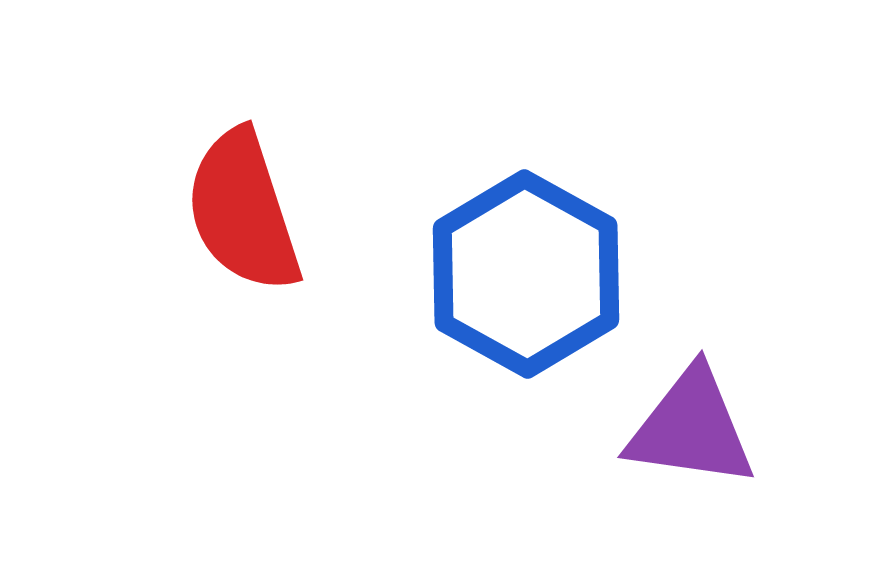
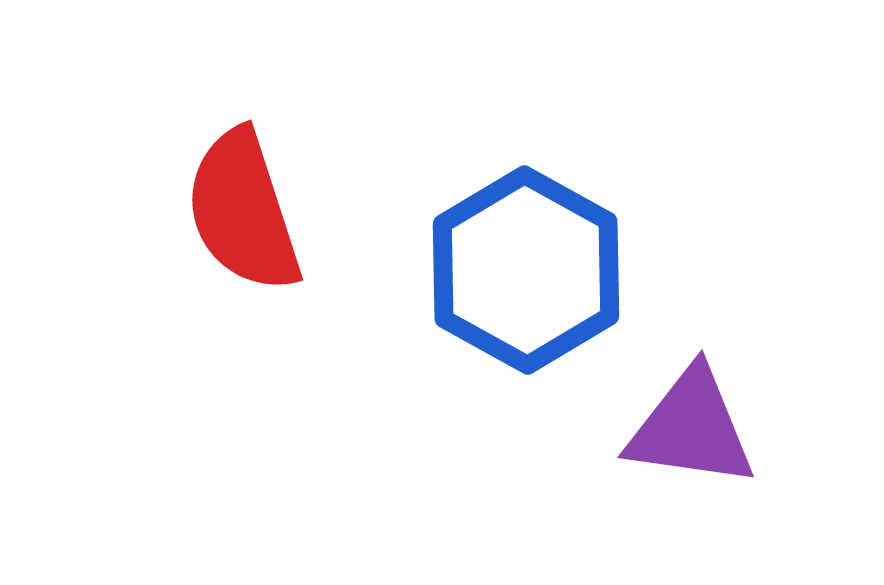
blue hexagon: moved 4 px up
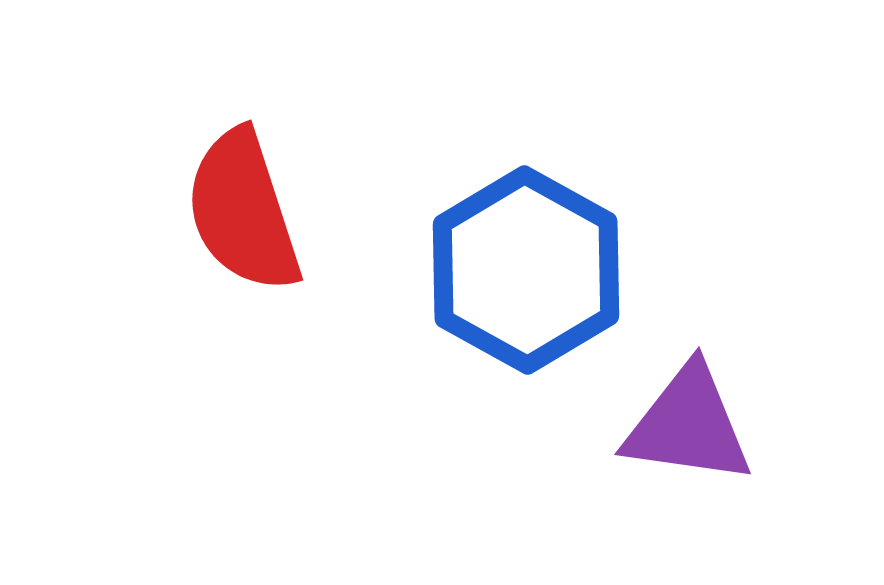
purple triangle: moved 3 px left, 3 px up
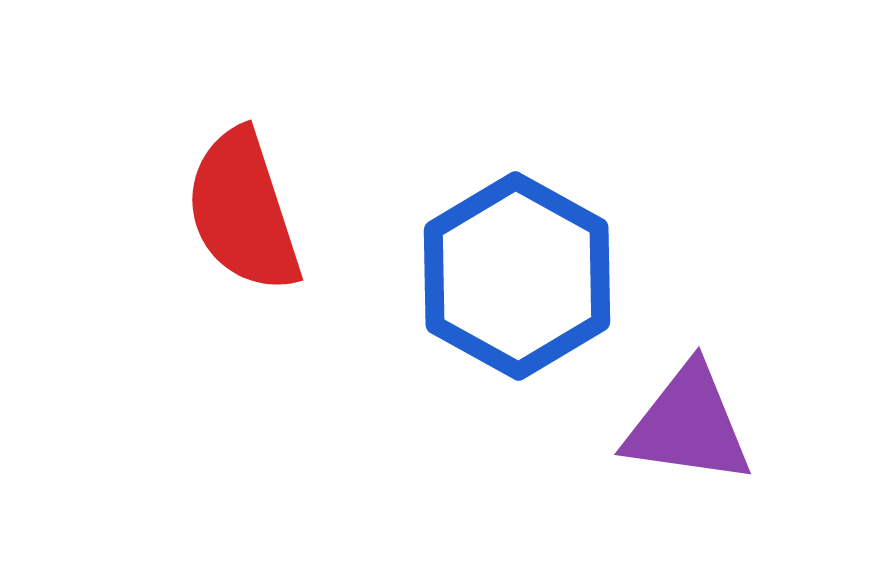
blue hexagon: moved 9 px left, 6 px down
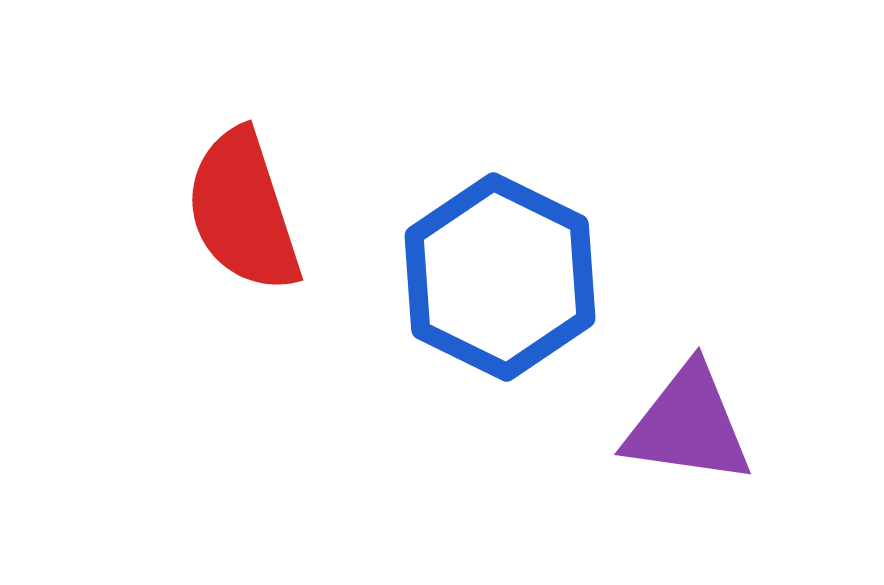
blue hexagon: moved 17 px left, 1 px down; rotated 3 degrees counterclockwise
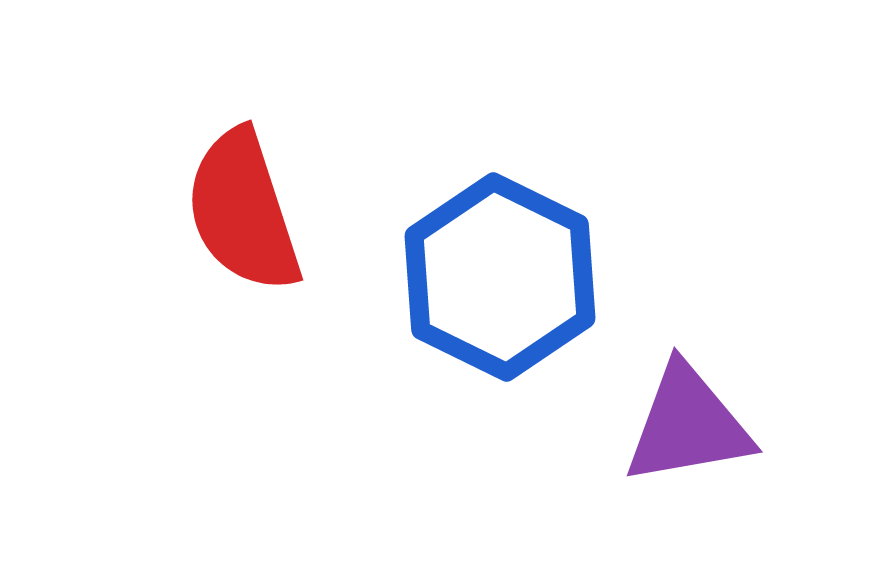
purple triangle: rotated 18 degrees counterclockwise
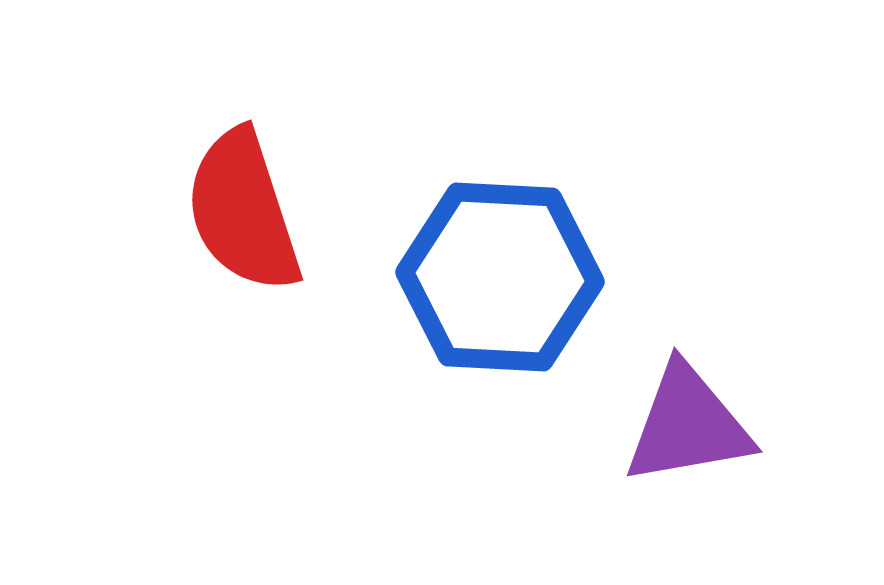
blue hexagon: rotated 23 degrees counterclockwise
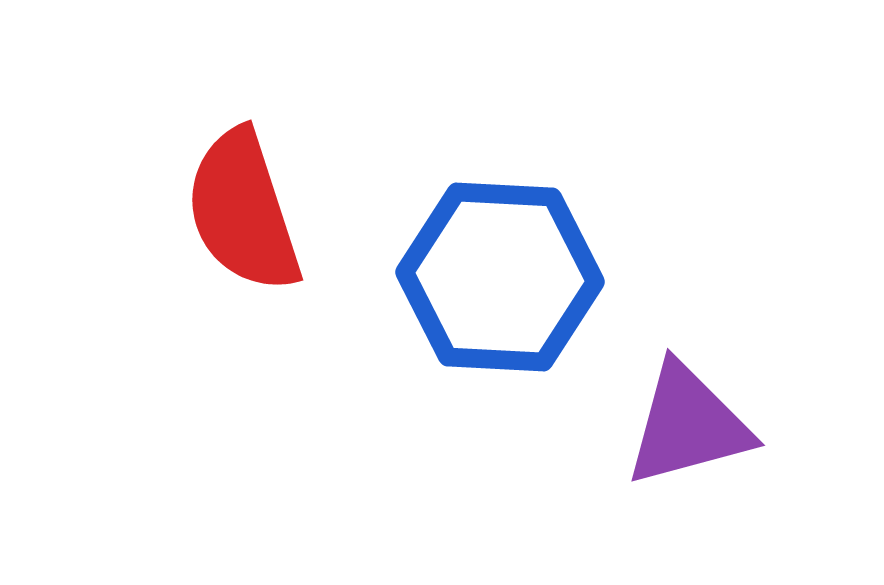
purple triangle: rotated 5 degrees counterclockwise
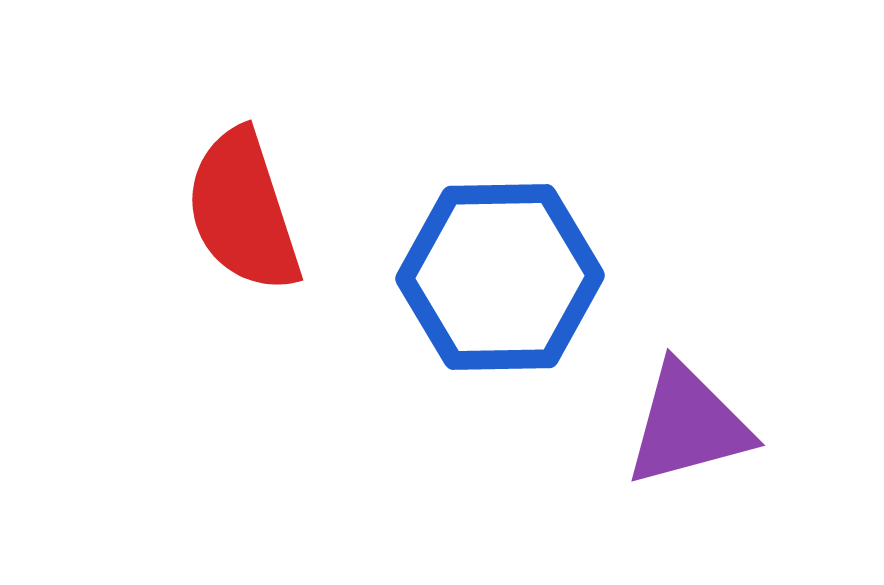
blue hexagon: rotated 4 degrees counterclockwise
